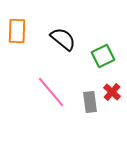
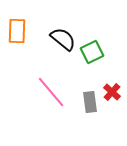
green square: moved 11 px left, 4 px up
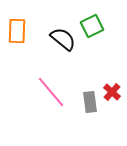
green square: moved 26 px up
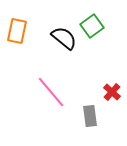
green square: rotated 10 degrees counterclockwise
orange rectangle: rotated 10 degrees clockwise
black semicircle: moved 1 px right, 1 px up
gray rectangle: moved 14 px down
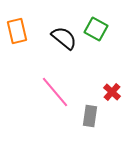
green square: moved 4 px right, 3 px down; rotated 25 degrees counterclockwise
orange rectangle: rotated 25 degrees counterclockwise
pink line: moved 4 px right
gray rectangle: rotated 15 degrees clockwise
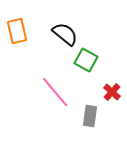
green square: moved 10 px left, 31 px down
black semicircle: moved 1 px right, 4 px up
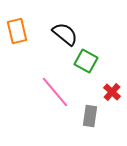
green square: moved 1 px down
